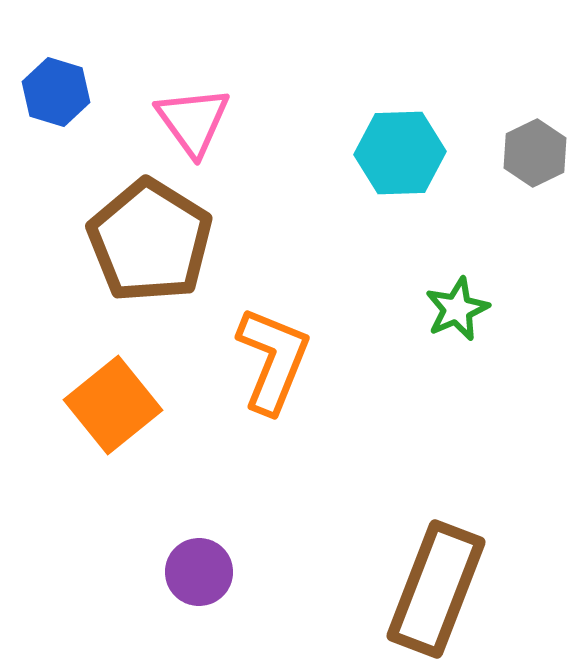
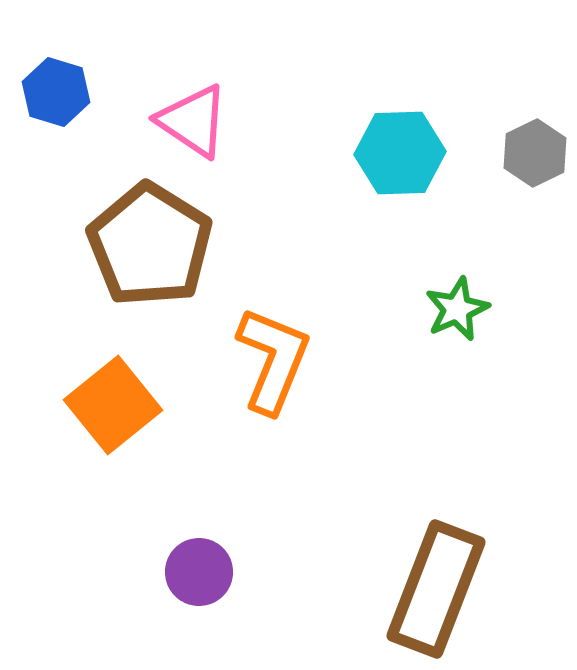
pink triangle: rotated 20 degrees counterclockwise
brown pentagon: moved 4 px down
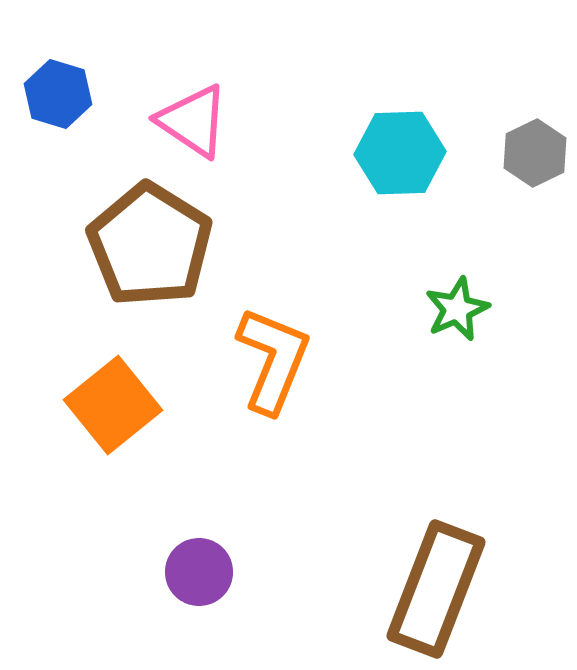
blue hexagon: moved 2 px right, 2 px down
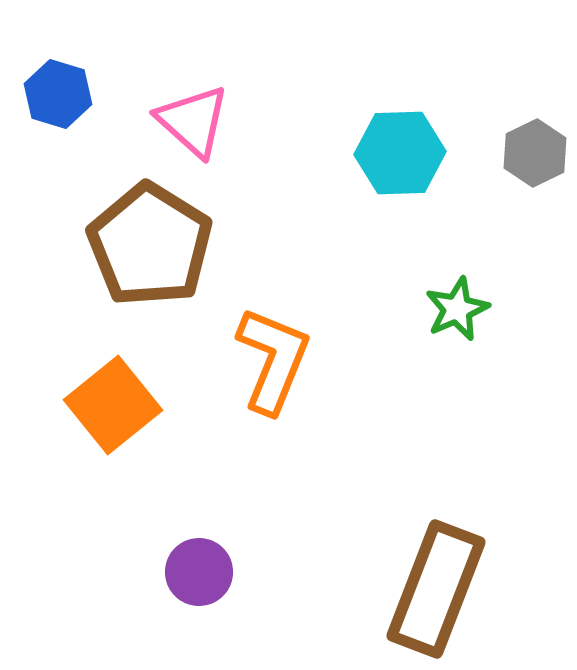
pink triangle: rotated 8 degrees clockwise
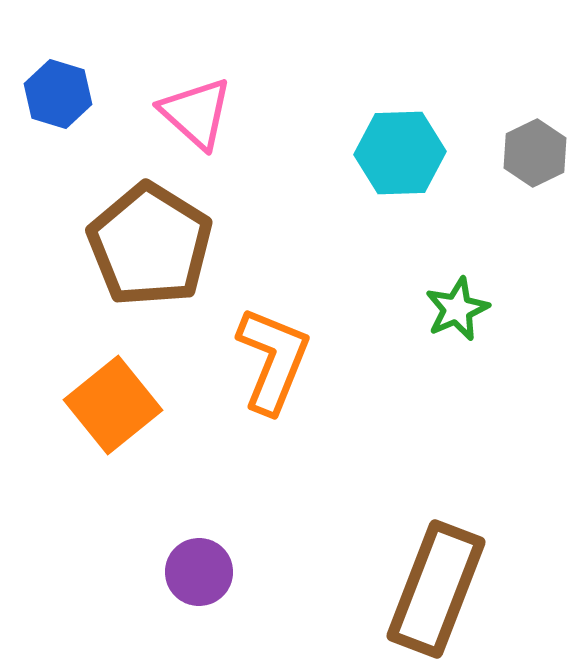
pink triangle: moved 3 px right, 8 px up
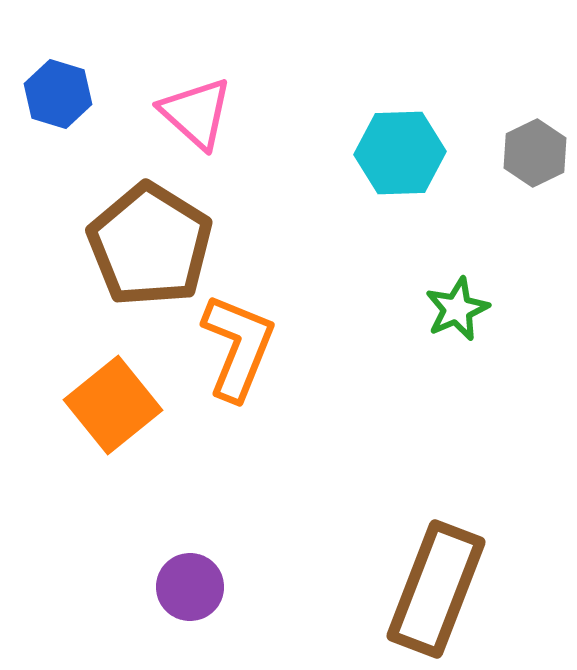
orange L-shape: moved 35 px left, 13 px up
purple circle: moved 9 px left, 15 px down
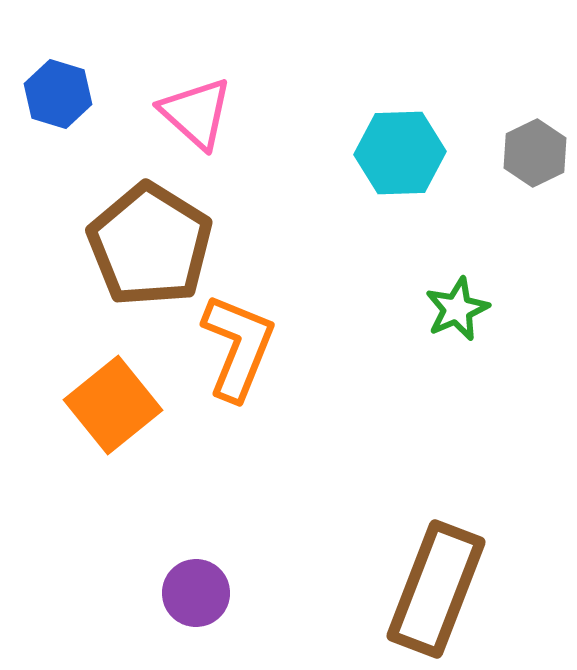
purple circle: moved 6 px right, 6 px down
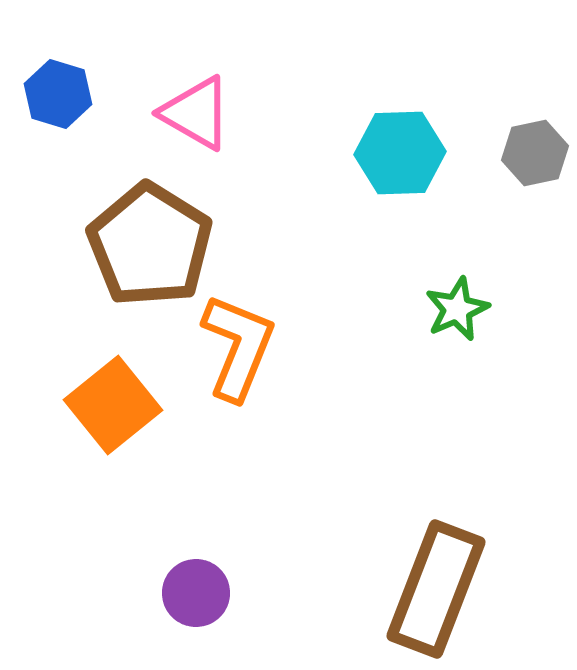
pink triangle: rotated 12 degrees counterclockwise
gray hexagon: rotated 14 degrees clockwise
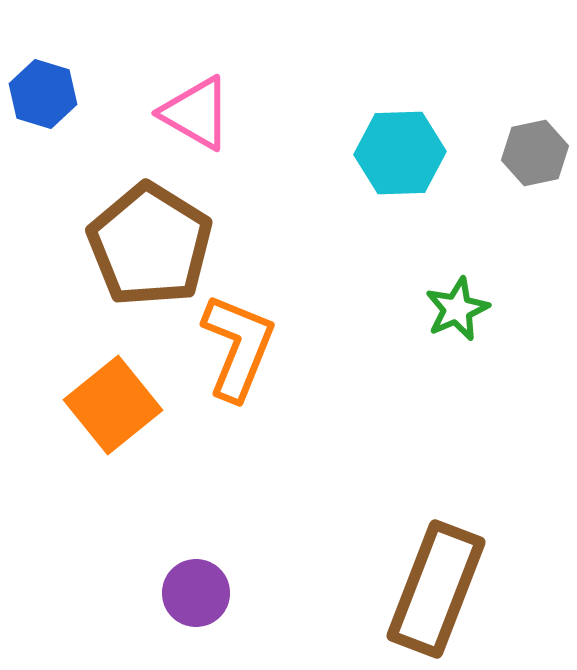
blue hexagon: moved 15 px left
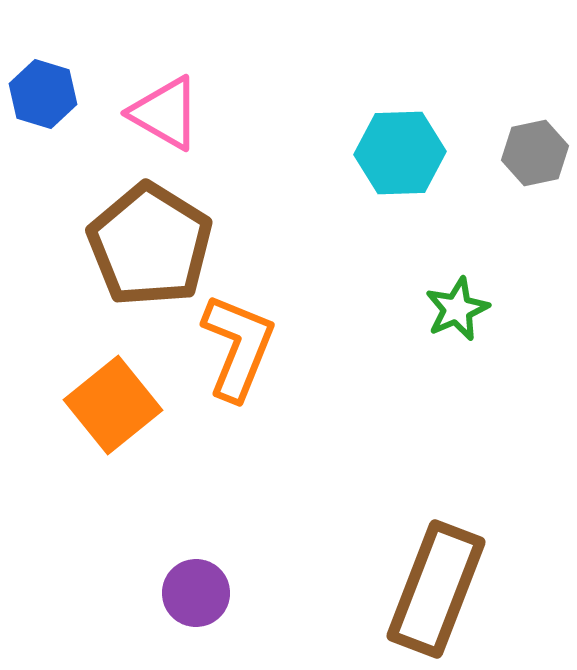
pink triangle: moved 31 px left
